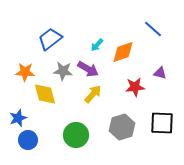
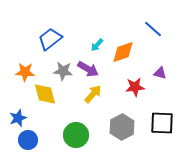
gray hexagon: rotated 10 degrees counterclockwise
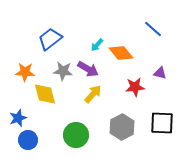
orange diamond: moved 2 px left, 1 px down; rotated 70 degrees clockwise
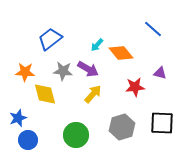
gray hexagon: rotated 10 degrees clockwise
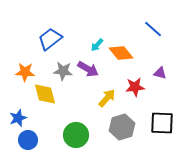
yellow arrow: moved 14 px right, 4 px down
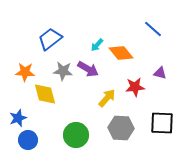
gray hexagon: moved 1 px left, 1 px down; rotated 20 degrees clockwise
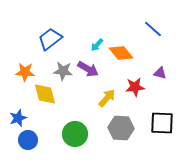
green circle: moved 1 px left, 1 px up
